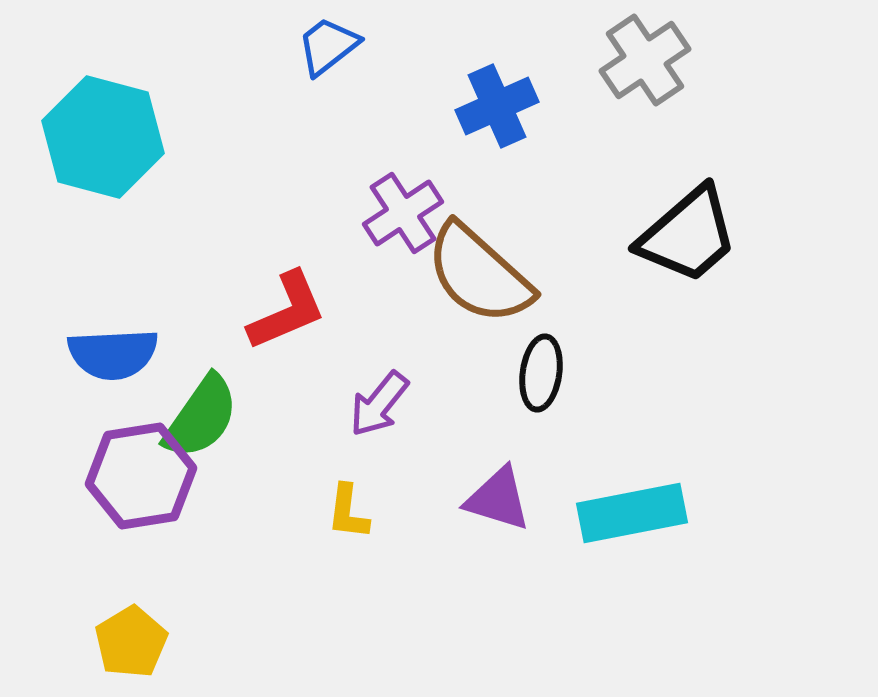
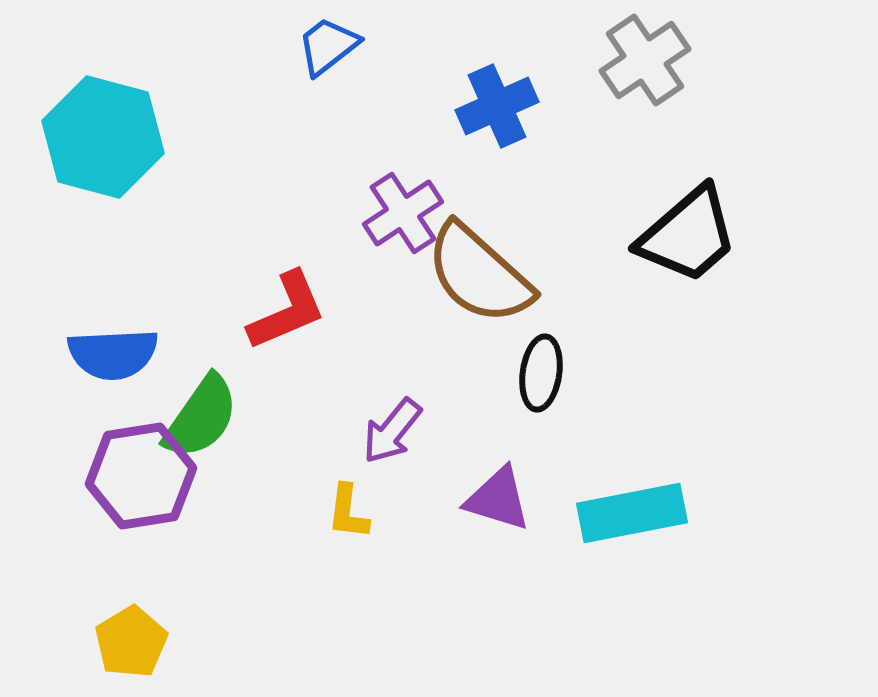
purple arrow: moved 13 px right, 27 px down
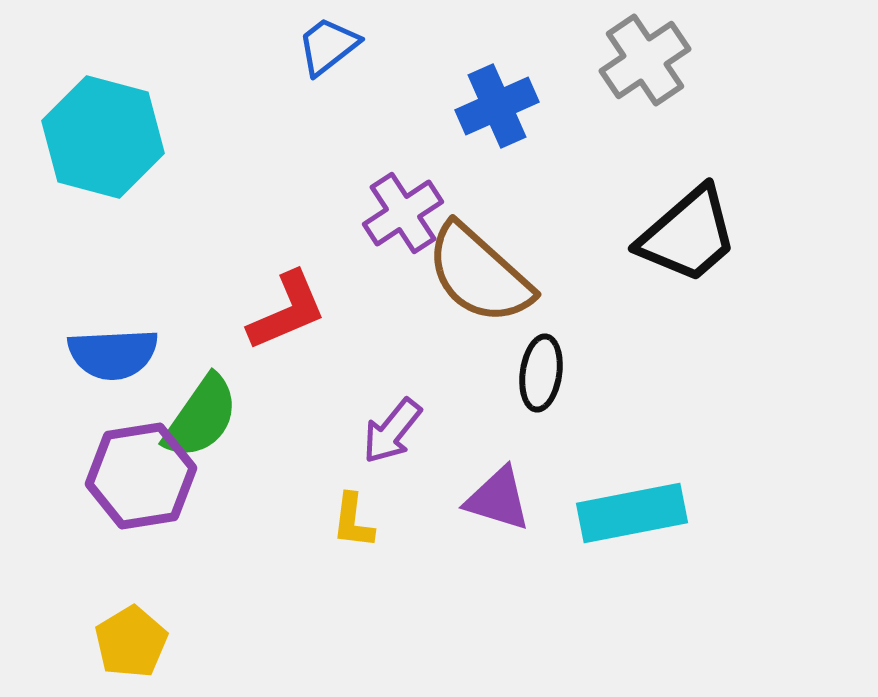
yellow L-shape: moved 5 px right, 9 px down
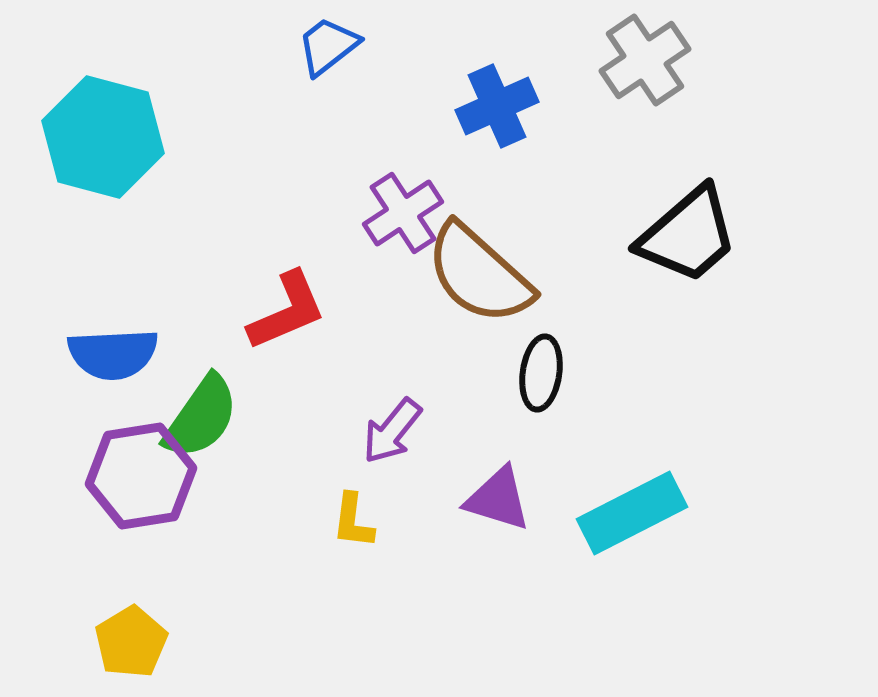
cyan rectangle: rotated 16 degrees counterclockwise
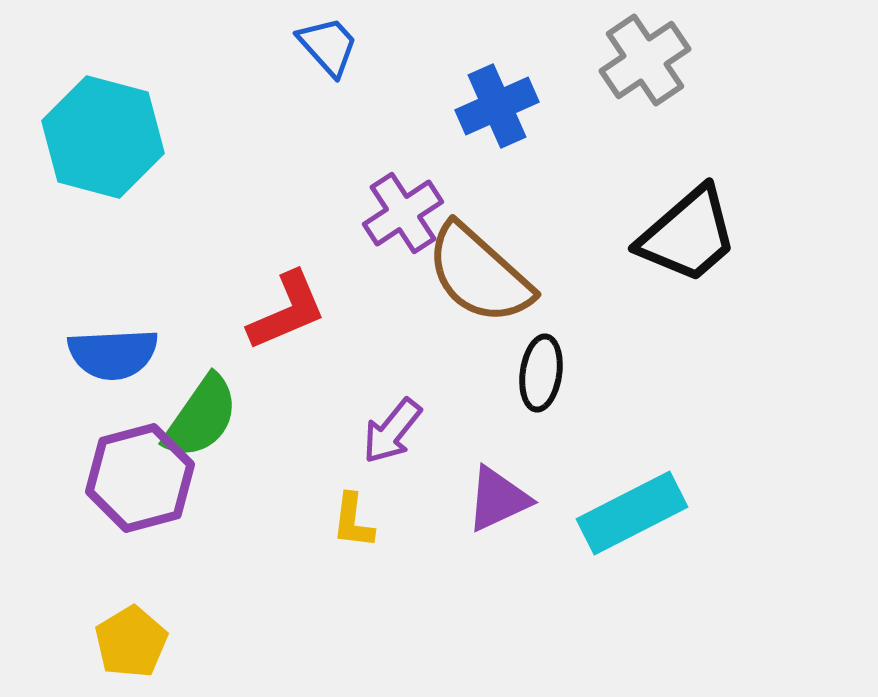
blue trapezoid: rotated 86 degrees clockwise
purple hexagon: moved 1 px left, 2 px down; rotated 6 degrees counterclockwise
purple triangle: rotated 42 degrees counterclockwise
